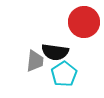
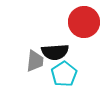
black semicircle: rotated 12 degrees counterclockwise
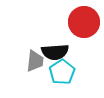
cyan pentagon: moved 2 px left, 2 px up
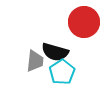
black semicircle: rotated 20 degrees clockwise
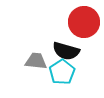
black semicircle: moved 11 px right, 1 px up
gray trapezoid: moved 1 px right; rotated 90 degrees counterclockwise
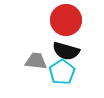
red circle: moved 18 px left, 2 px up
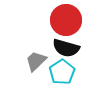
black semicircle: moved 3 px up
gray trapezoid: rotated 50 degrees counterclockwise
